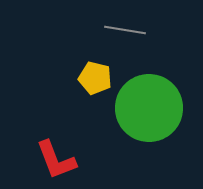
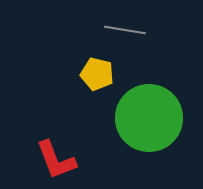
yellow pentagon: moved 2 px right, 4 px up
green circle: moved 10 px down
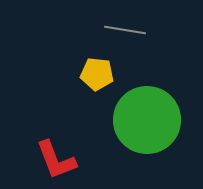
yellow pentagon: rotated 8 degrees counterclockwise
green circle: moved 2 px left, 2 px down
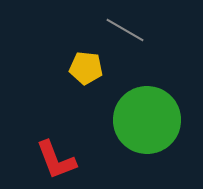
gray line: rotated 21 degrees clockwise
yellow pentagon: moved 11 px left, 6 px up
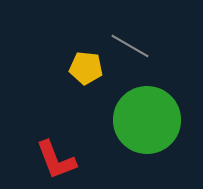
gray line: moved 5 px right, 16 px down
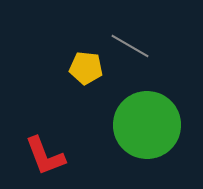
green circle: moved 5 px down
red L-shape: moved 11 px left, 4 px up
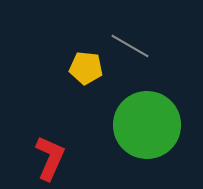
red L-shape: moved 5 px right, 2 px down; rotated 135 degrees counterclockwise
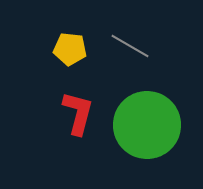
yellow pentagon: moved 16 px left, 19 px up
red L-shape: moved 28 px right, 45 px up; rotated 9 degrees counterclockwise
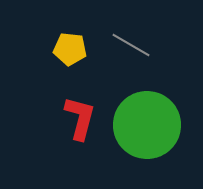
gray line: moved 1 px right, 1 px up
red L-shape: moved 2 px right, 5 px down
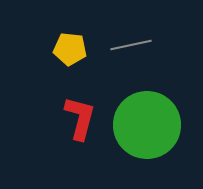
gray line: rotated 42 degrees counterclockwise
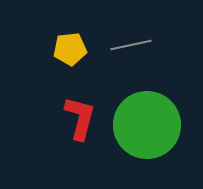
yellow pentagon: rotated 12 degrees counterclockwise
